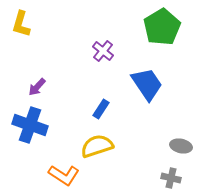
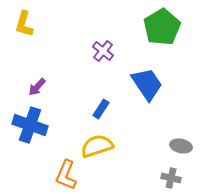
yellow L-shape: moved 3 px right
orange L-shape: moved 2 px right; rotated 80 degrees clockwise
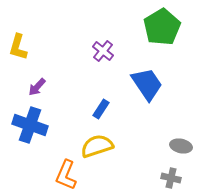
yellow L-shape: moved 6 px left, 23 px down
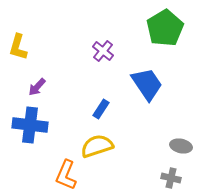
green pentagon: moved 3 px right, 1 px down
blue cross: rotated 12 degrees counterclockwise
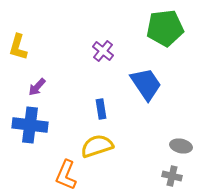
green pentagon: rotated 24 degrees clockwise
blue trapezoid: moved 1 px left
blue rectangle: rotated 42 degrees counterclockwise
gray cross: moved 1 px right, 2 px up
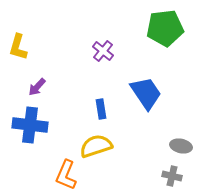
blue trapezoid: moved 9 px down
yellow semicircle: moved 1 px left
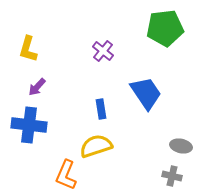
yellow L-shape: moved 10 px right, 2 px down
blue cross: moved 1 px left
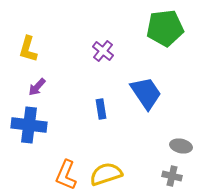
yellow semicircle: moved 10 px right, 28 px down
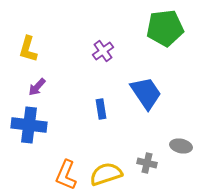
purple cross: rotated 15 degrees clockwise
gray cross: moved 25 px left, 13 px up
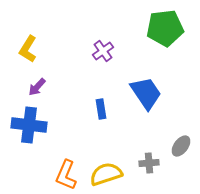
yellow L-shape: rotated 16 degrees clockwise
gray ellipse: rotated 65 degrees counterclockwise
gray cross: moved 2 px right; rotated 18 degrees counterclockwise
